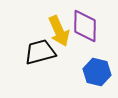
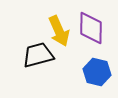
purple diamond: moved 6 px right, 2 px down
black trapezoid: moved 2 px left, 3 px down
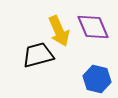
purple diamond: moved 2 px right, 1 px up; rotated 24 degrees counterclockwise
blue hexagon: moved 7 px down
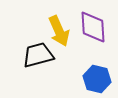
purple diamond: rotated 20 degrees clockwise
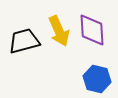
purple diamond: moved 1 px left, 3 px down
black trapezoid: moved 14 px left, 14 px up
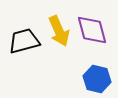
purple diamond: rotated 12 degrees counterclockwise
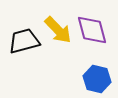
yellow arrow: moved 1 px left, 1 px up; rotated 20 degrees counterclockwise
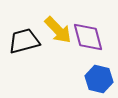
purple diamond: moved 4 px left, 7 px down
blue hexagon: moved 2 px right
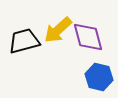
yellow arrow: rotated 92 degrees clockwise
blue hexagon: moved 2 px up
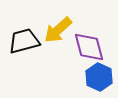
purple diamond: moved 1 px right, 10 px down
blue hexagon: rotated 12 degrees clockwise
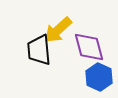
black trapezoid: moved 15 px right, 9 px down; rotated 80 degrees counterclockwise
